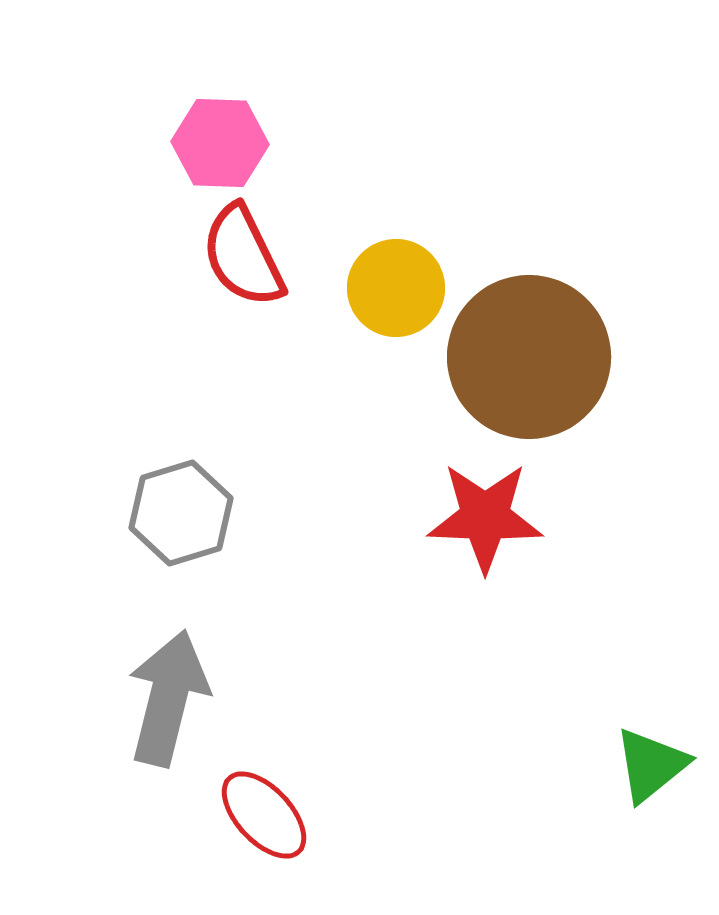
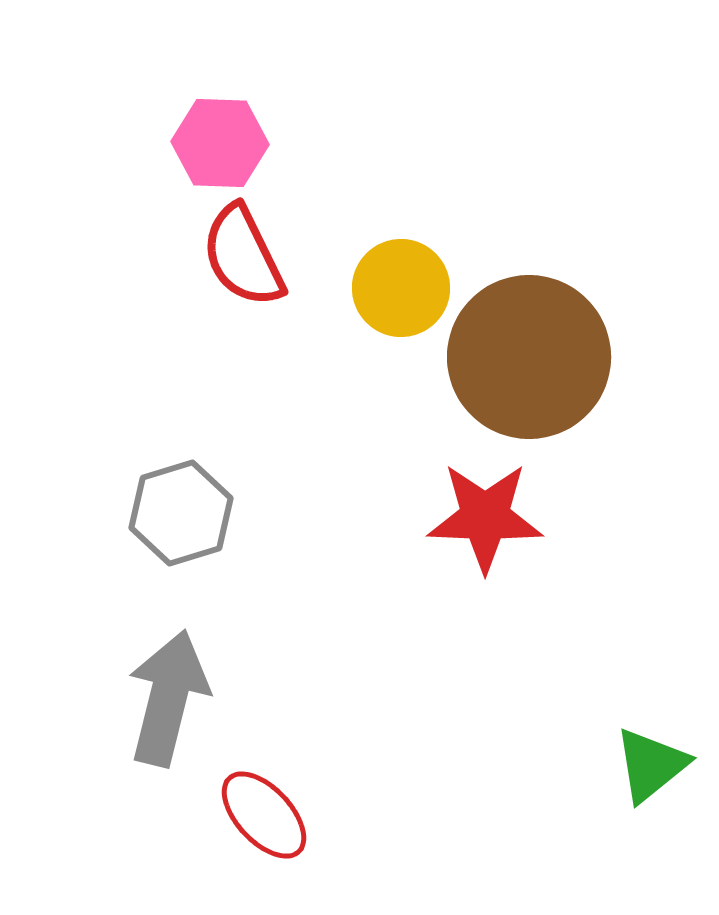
yellow circle: moved 5 px right
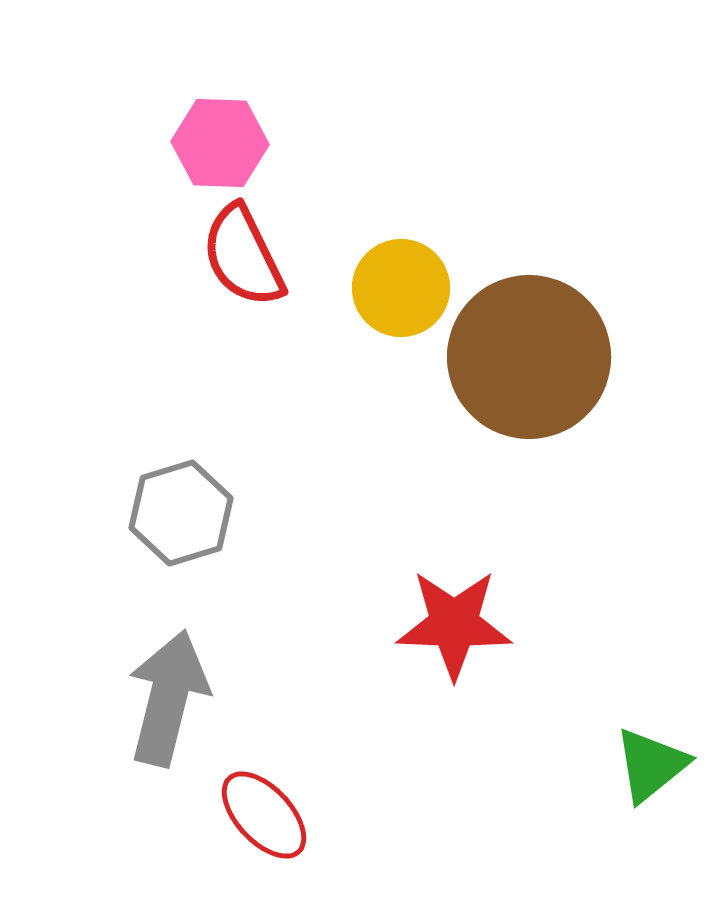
red star: moved 31 px left, 107 px down
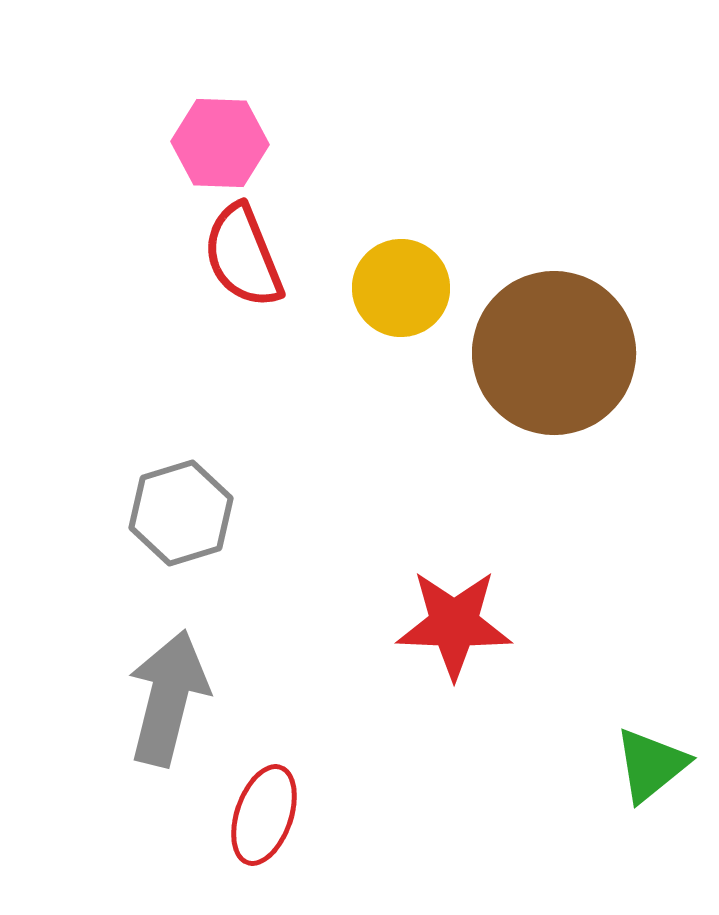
red semicircle: rotated 4 degrees clockwise
brown circle: moved 25 px right, 4 px up
red ellipse: rotated 62 degrees clockwise
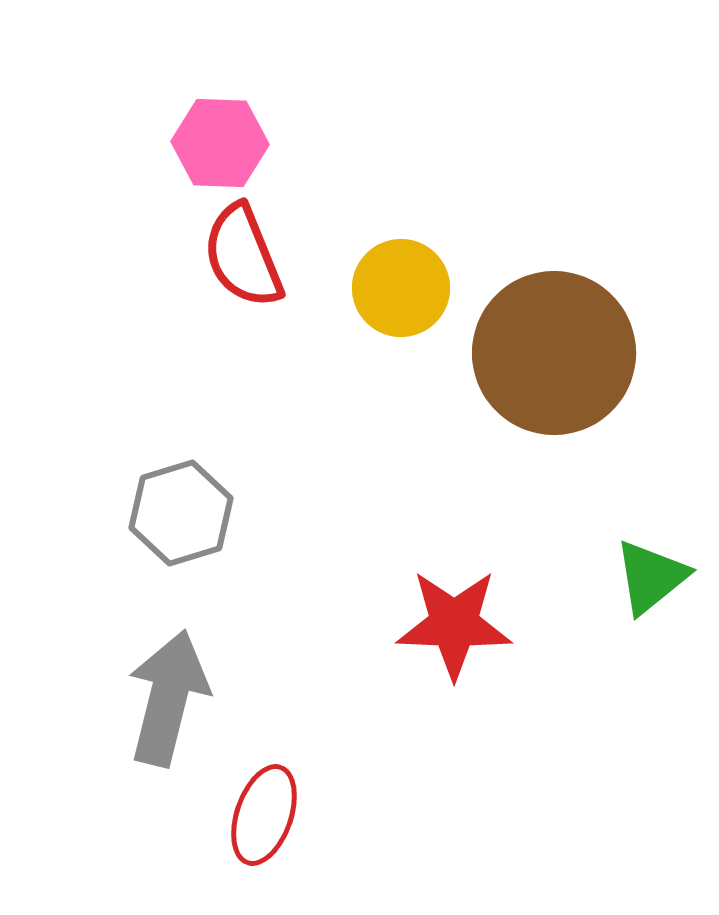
green triangle: moved 188 px up
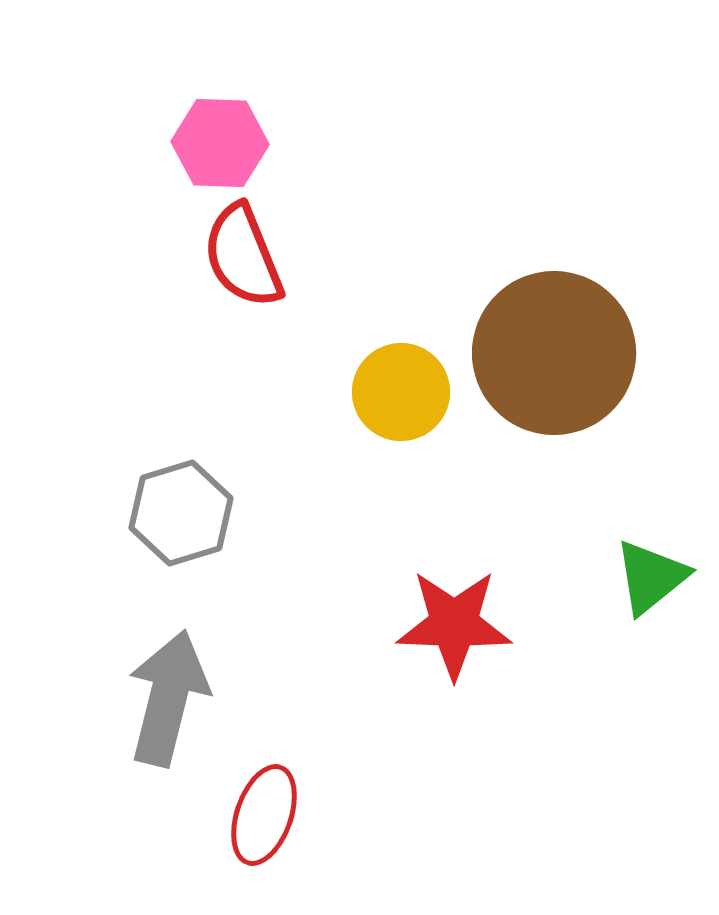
yellow circle: moved 104 px down
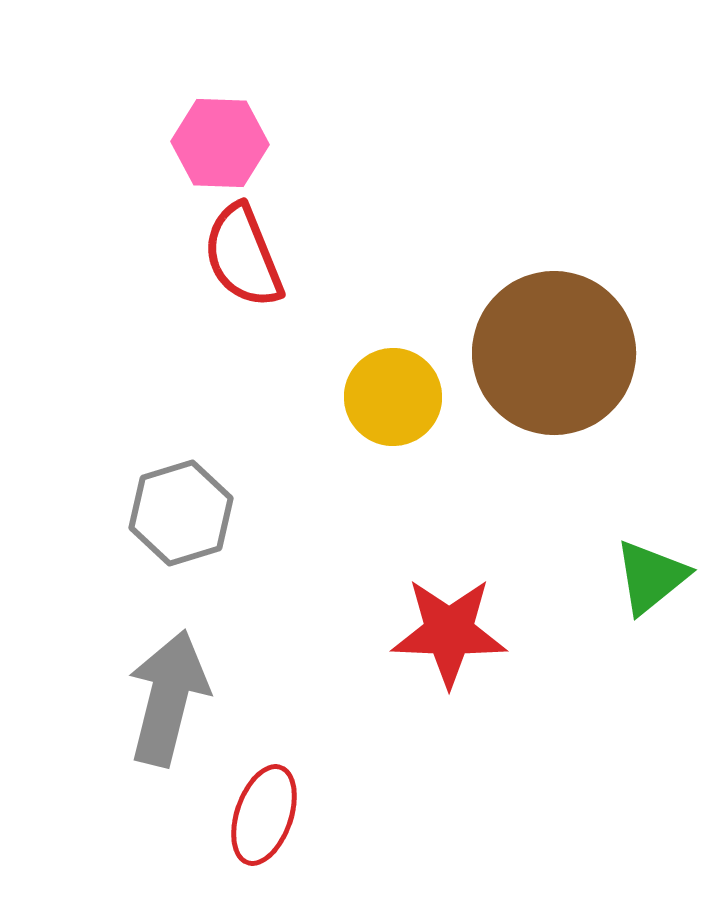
yellow circle: moved 8 px left, 5 px down
red star: moved 5 px left, 8 px down
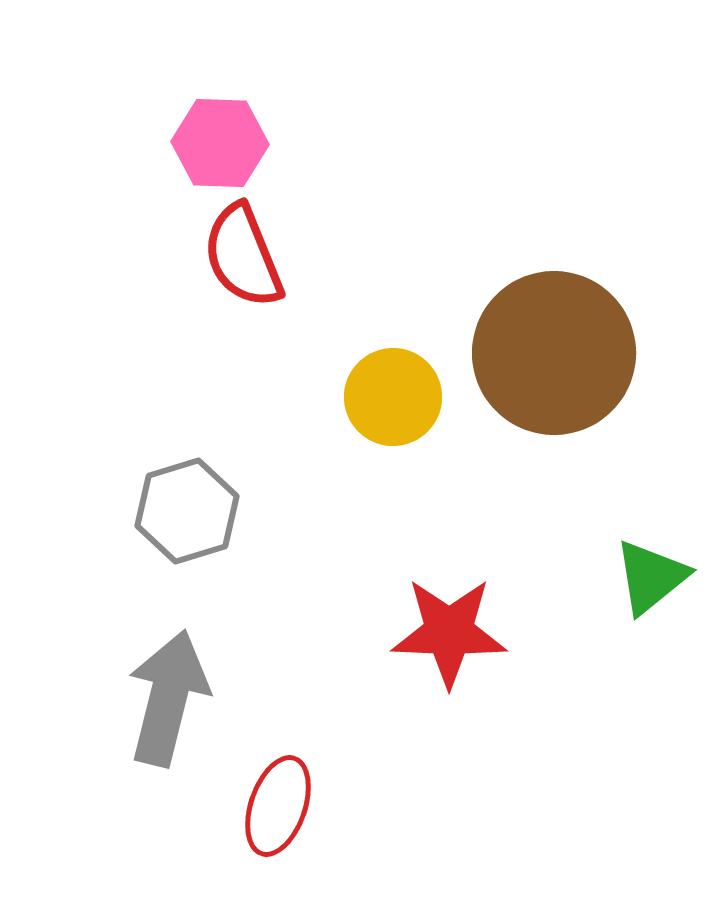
gray hexagon: moved 6 px right, 2 px up
red ellipse: moved 14 px right, 9 px up
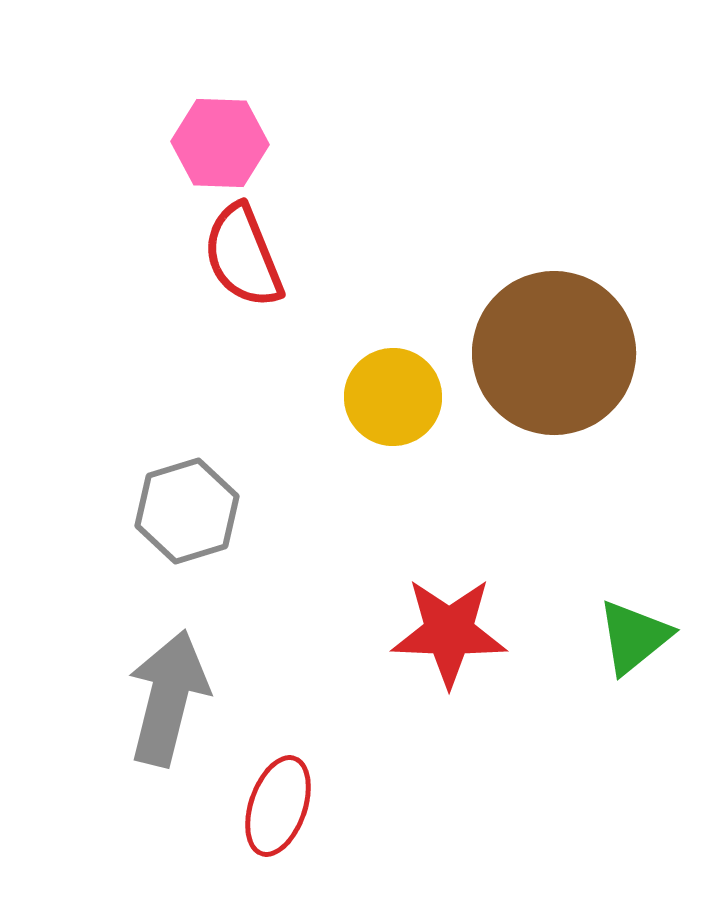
green triangle: moved 17 px left, 60 px down
